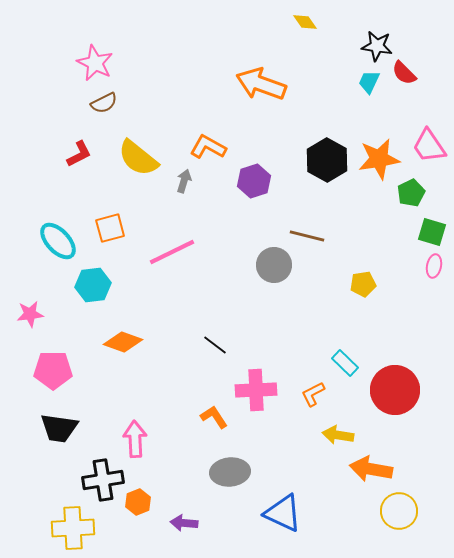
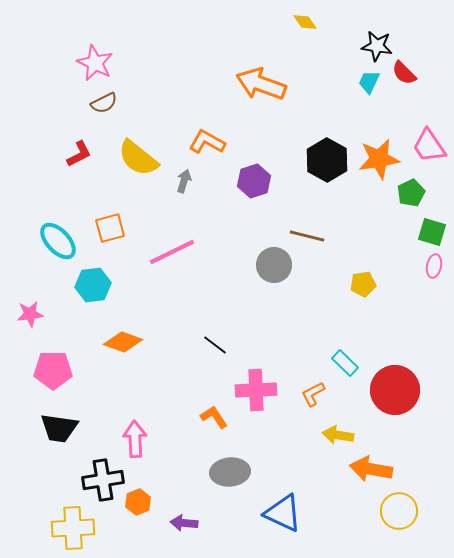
orange L-shape at (208, 147): moved 1 px left, 5 px up
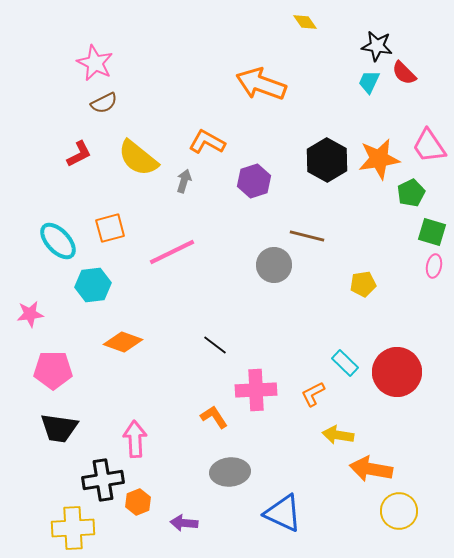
red circle at (395, 390): moved 2 px right, 18 px up
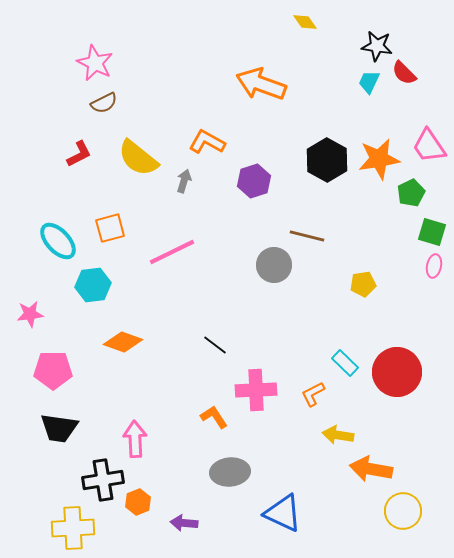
yellow circle at (399, 511): moved 4 px right
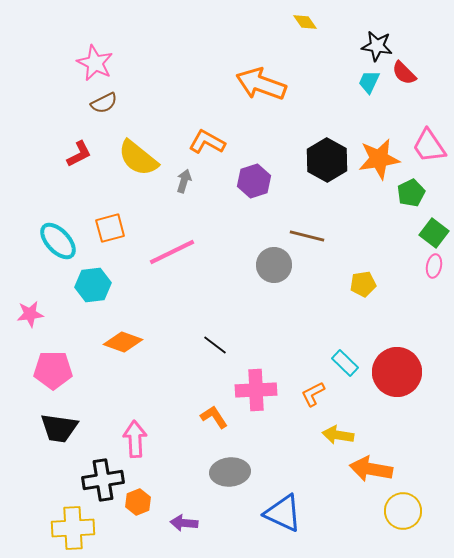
green square at (432, 232): moved 2 px right, 1 px down; rotated 20 degrees clockwise
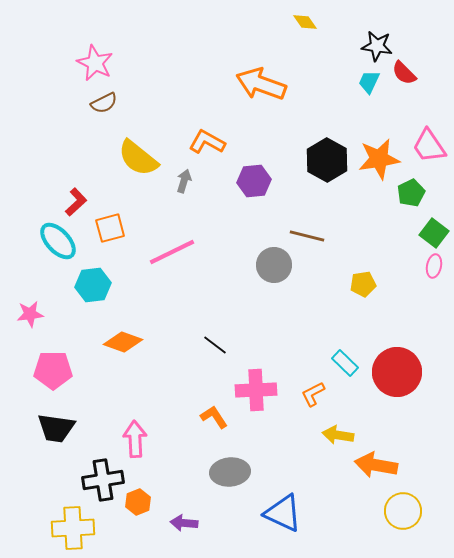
red L-shape at (79, 154): moved 3 px left, 48 px down; rotated 16 degrees counterclockwise
purple hexagon at (254, 181): rotated 12 degrees clockwise
black trapezoid at (59, 428): moved 3 px left
orange arrow at (371, 469): moved 5 px right, 4 px up
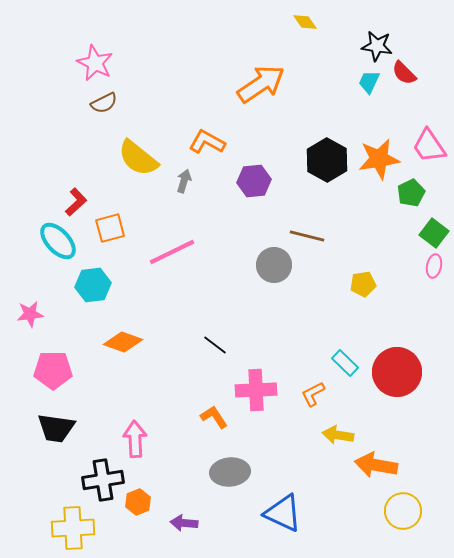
orange arrow at (261, 84): rotated 126 degrees clockwise
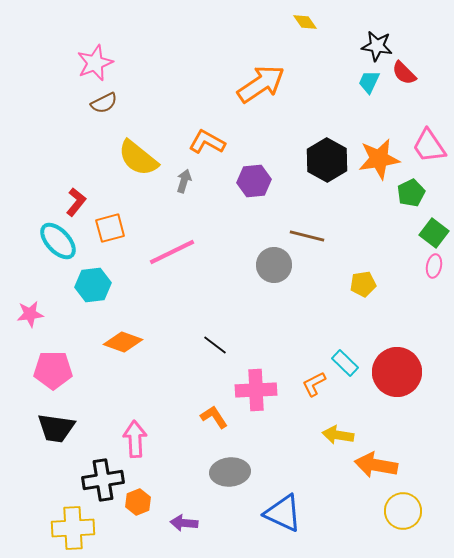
pink star at (95, 63): rotated 24 degrees clockwise
red L-shape at (76, 202): rotated 8 degrees counterclockwise
orange L-shape at (313, 394): moved 1 px right, 10 px up
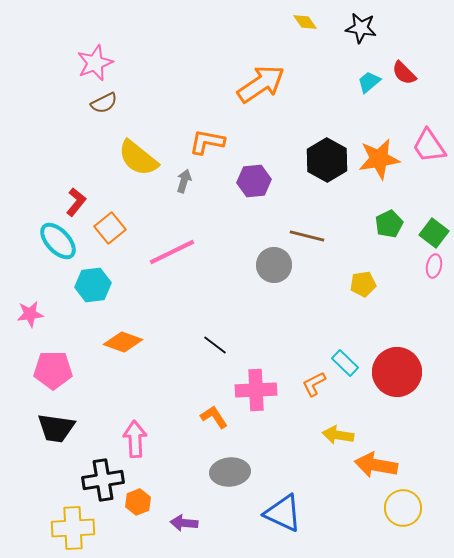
black star at (377, 46): moved 16 px left, 18 px up
cyan trapezoid at (369, 82): rotated 25 degrees clockwise
orange L-shape at (207, 142): rotated 18 degrees counterclockwise
green pentagon at (411, 193): moved 22 px left, 31 px down
orange square at (110, 228): rotated 24 degrees counterclockwise
yellow circle at (403, 511): moved 3 px up
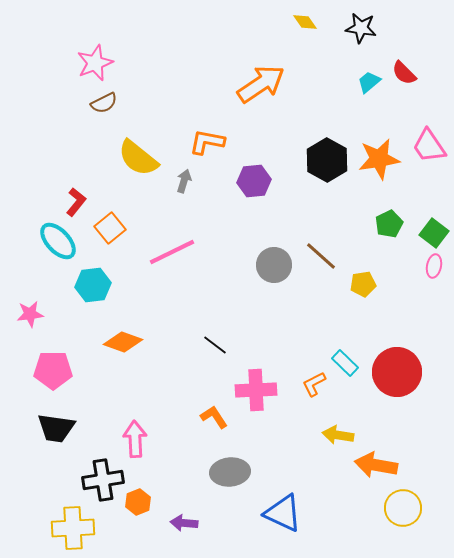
brown line at (307, 236): moved 14 px right, 20 px down; rotated 28 degrees clockwise
